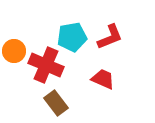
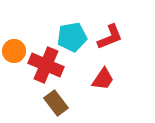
red trapezoid: rotated 100 degrees clockwise
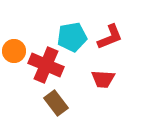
red trapezoid: rotated 60 degrees clockwise
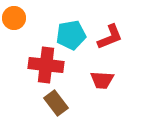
cyan pentagon: moved 1 px left, 2 px up
orange circle: moved 33 px up
red cross: rotated 16 degrees counterclockwise
red trapezoid: moved 1 px left, 1 px down
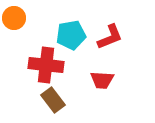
brown rectangle: moved 3 px left, 3 px up
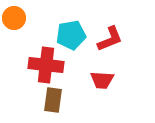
red L-shape: moved 2 px down
brown rectangle: rotated 45 degrees clockwise
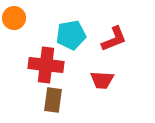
red L-shape: moved 4 px right
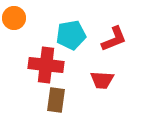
brown rectangle: moved 3 px right
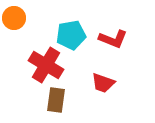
red L-shape: moved 1 px left; rotated 44 degrees clockwise
red cross: rotated 24 degrees clockwise
red trapezoid: moved 1 px right, 3 px down; rotated 15 degrees clockwise
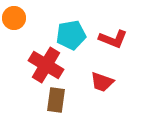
red trapezoid: moved 1 px left, 1 px up
